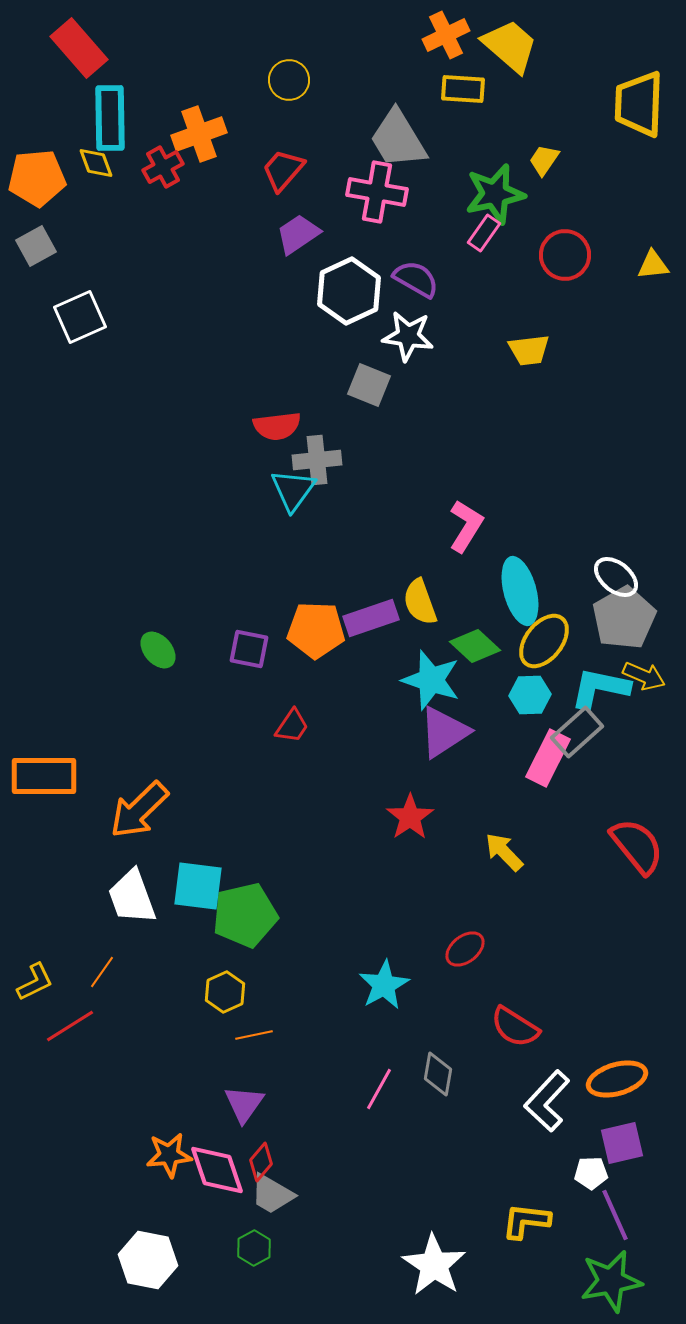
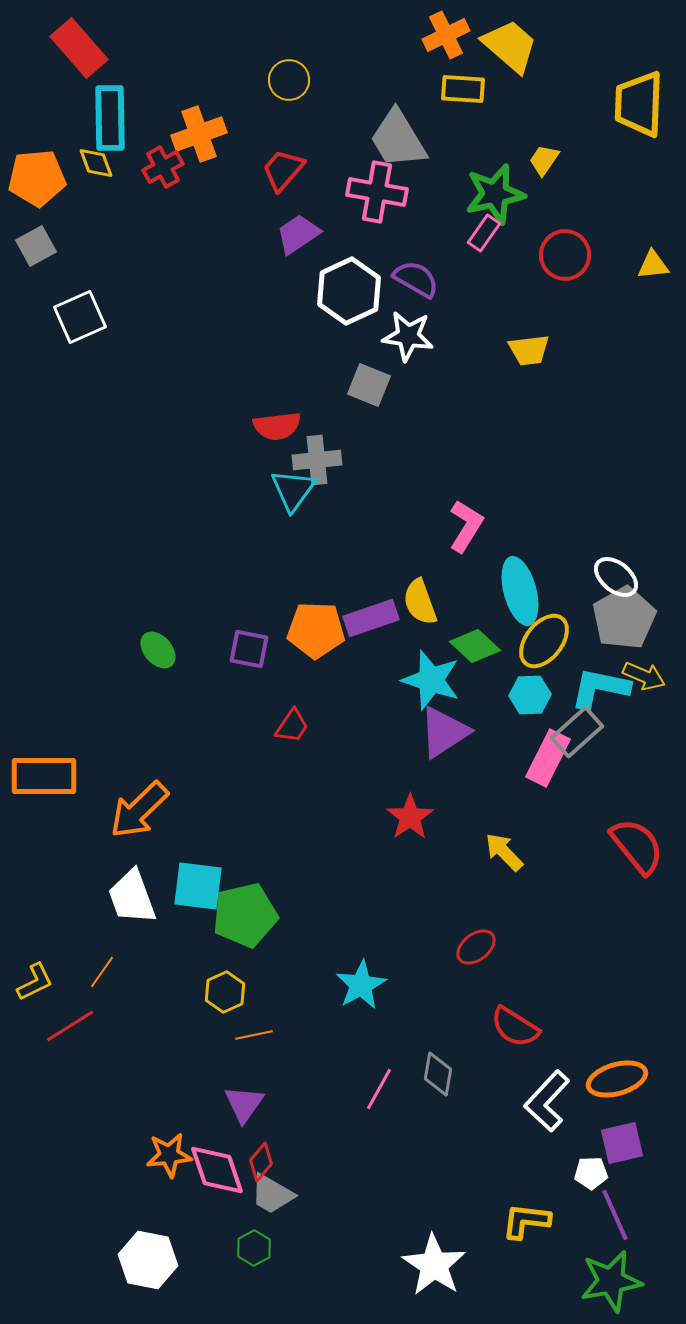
red ellipse at (465, 949): moved 11 px right, 2 px up
cyan star at (384, 985): moved 23 px left
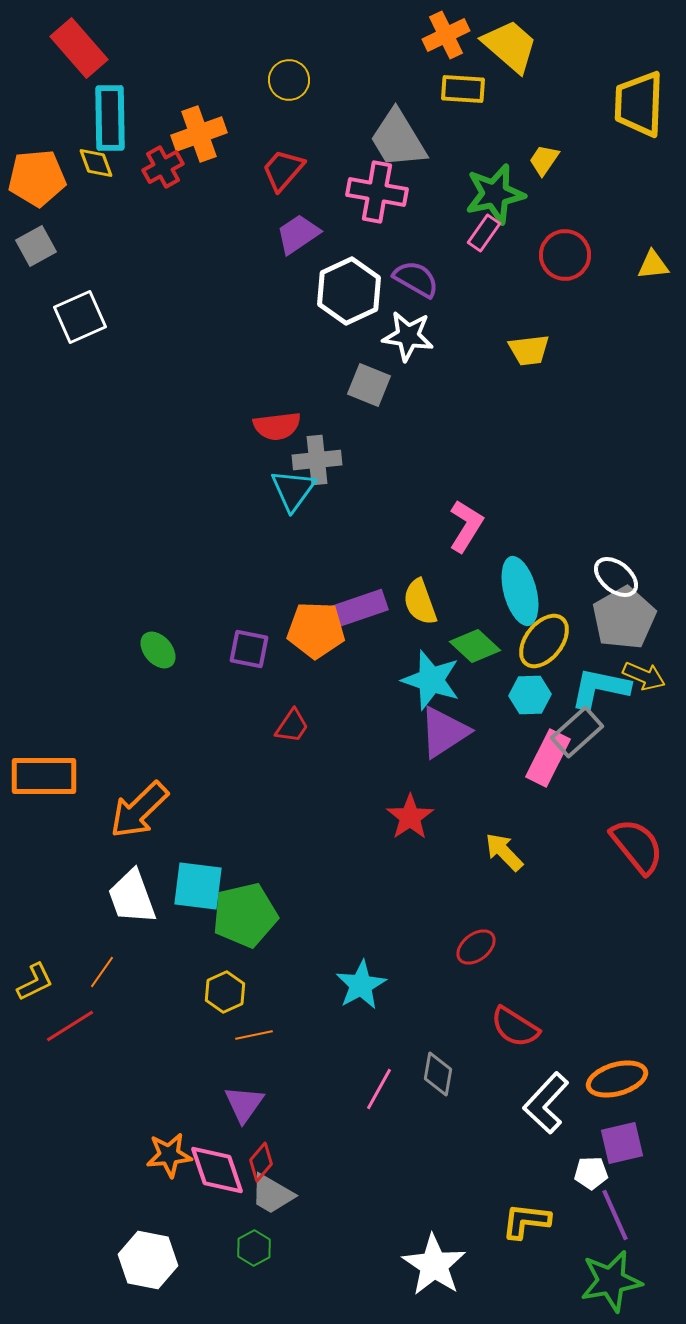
purple rectangle at (371, 618): moved 11 px left, 10 px up
white L-shape at (547, 1101): moved 1 px left, 2 px down
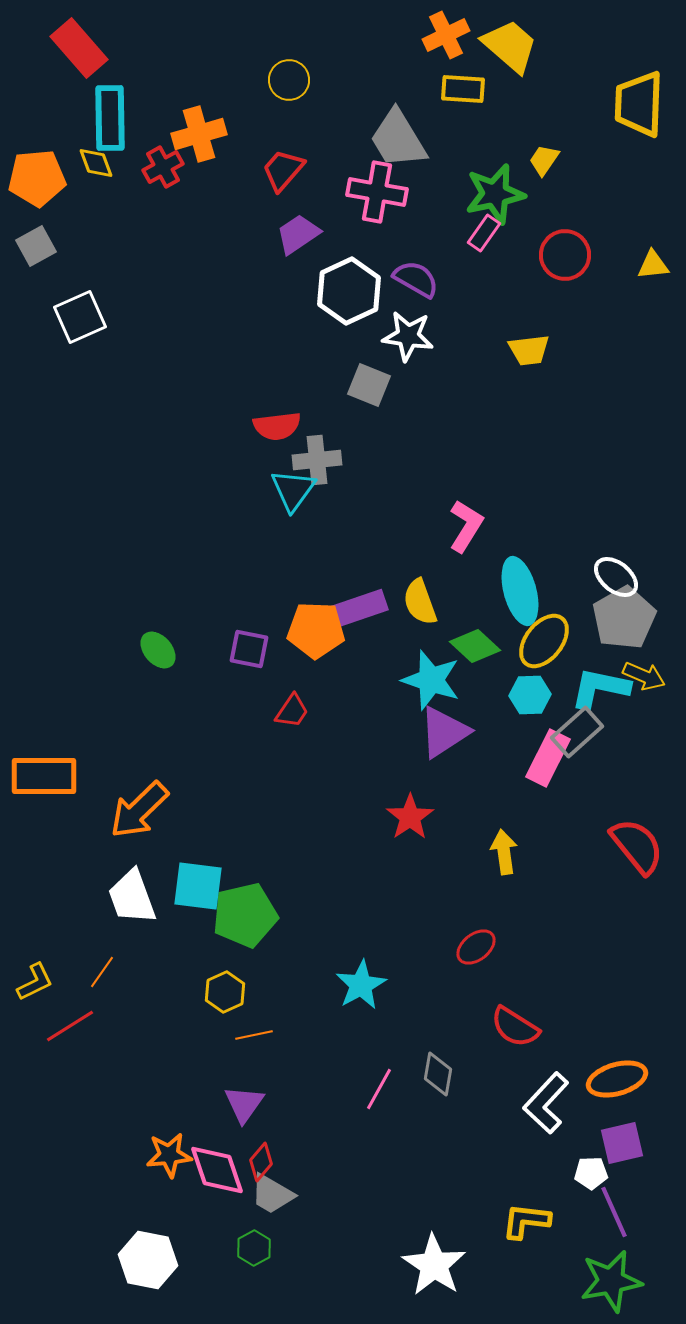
orange cross at (199, 134): rotated 4 degrees clockwise
red trapezoid at (292, 726): moved 15 px up
yellow arrow at (504, 852): rotated 36 degrees clockwise
purple line at (615, 1215): moved 1 px left, 3 px up
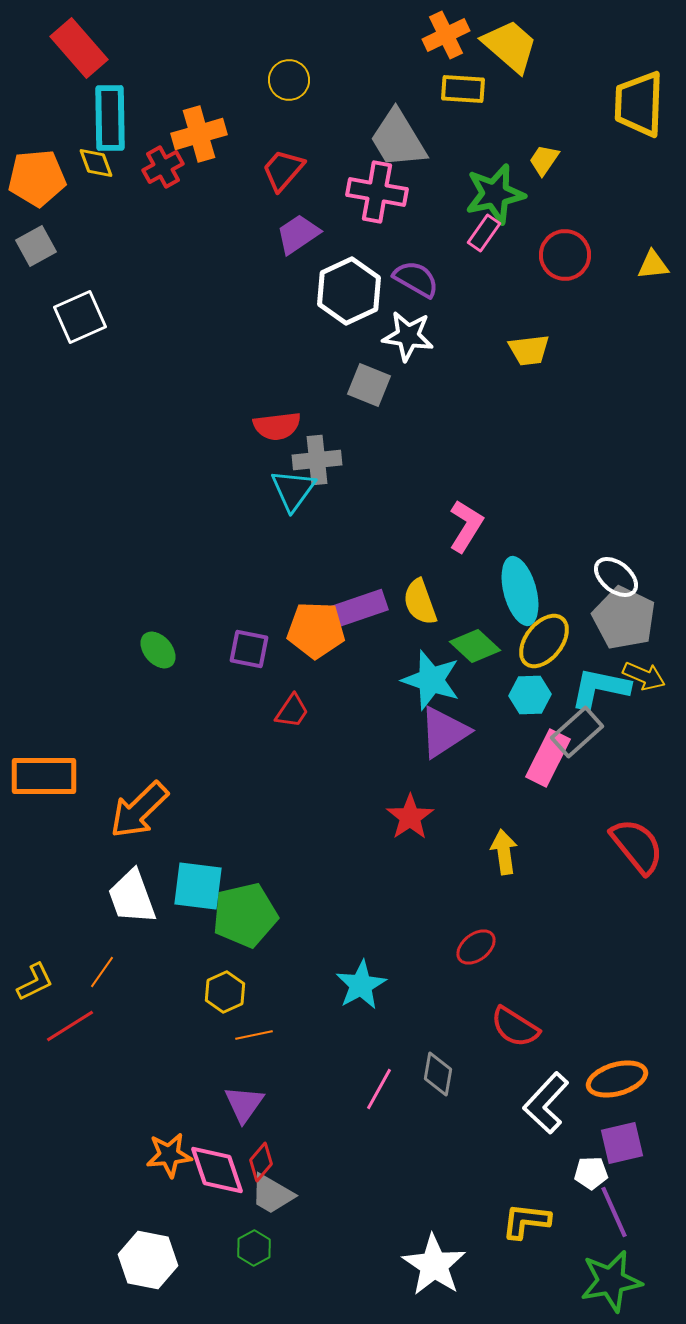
gray pentagon at (624, 618): rotated 16 degrees counterclockwise
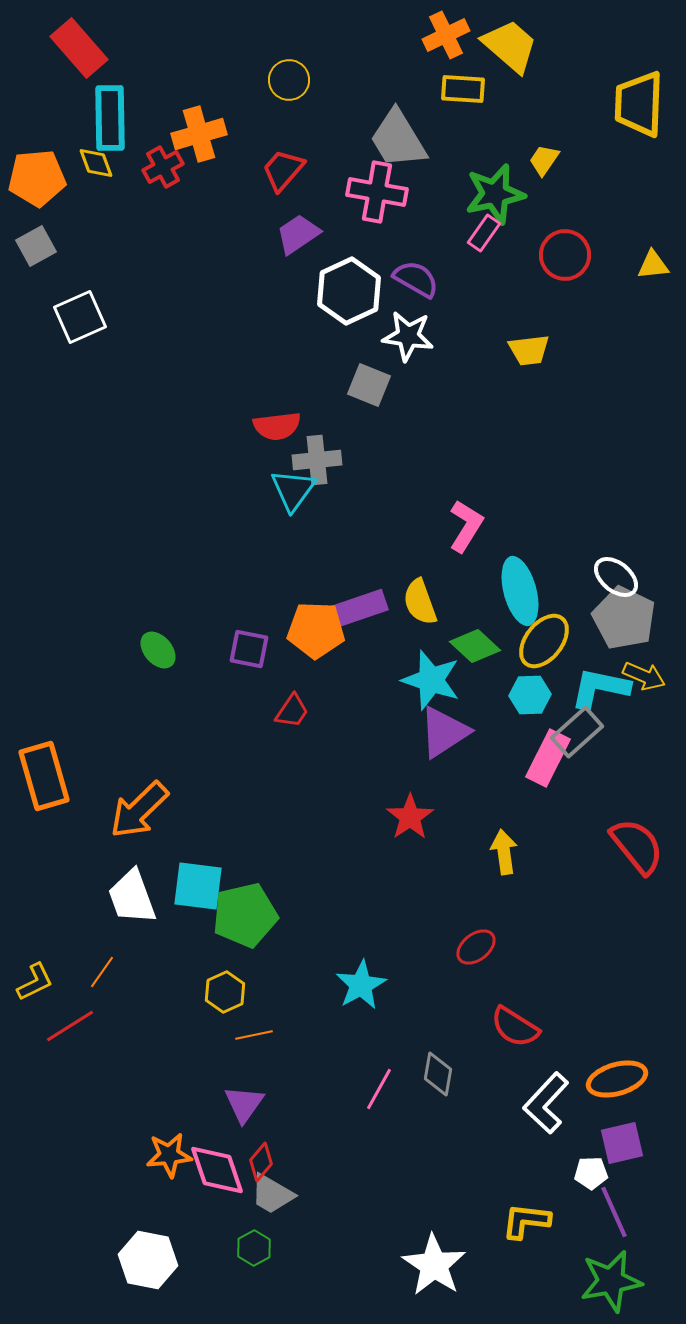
orange rectangle at (44, 776): rotated 74 degrees clockwise
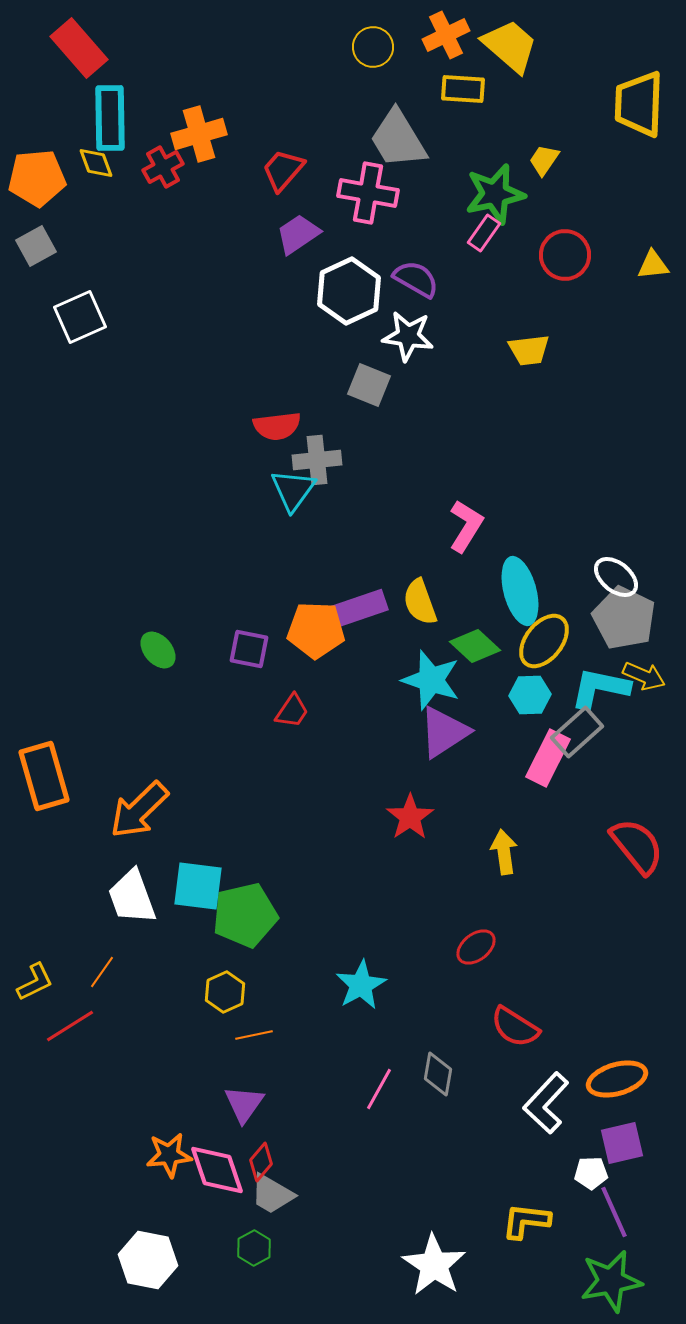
yellow circle at (289, 80): moved 84 px right, 33 px up
pink cross at (377, 192): moved 9 px left, 1 px down
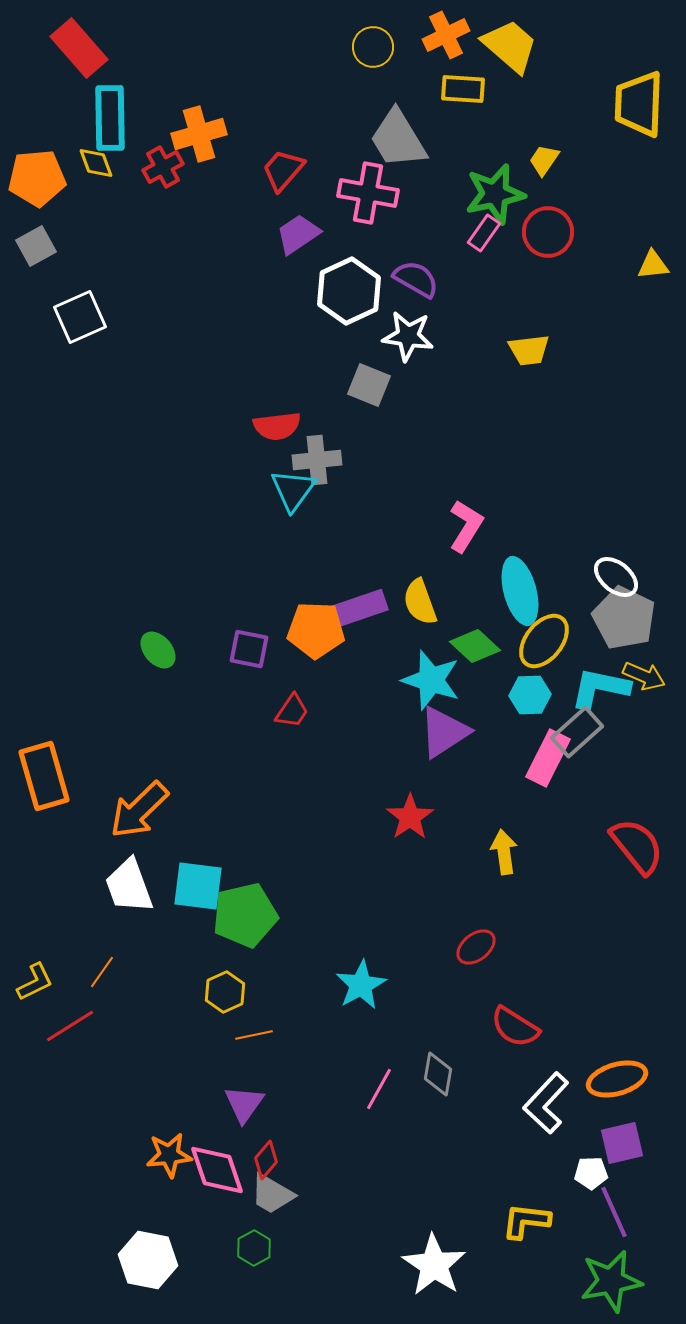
red circle at (565, 255): moved 17 px left, 23 px up
white trapezoid at (132, 897): moved 3 px left, 11 px up
red diamond at (261, 1162): moved 5 px right, 2 px up
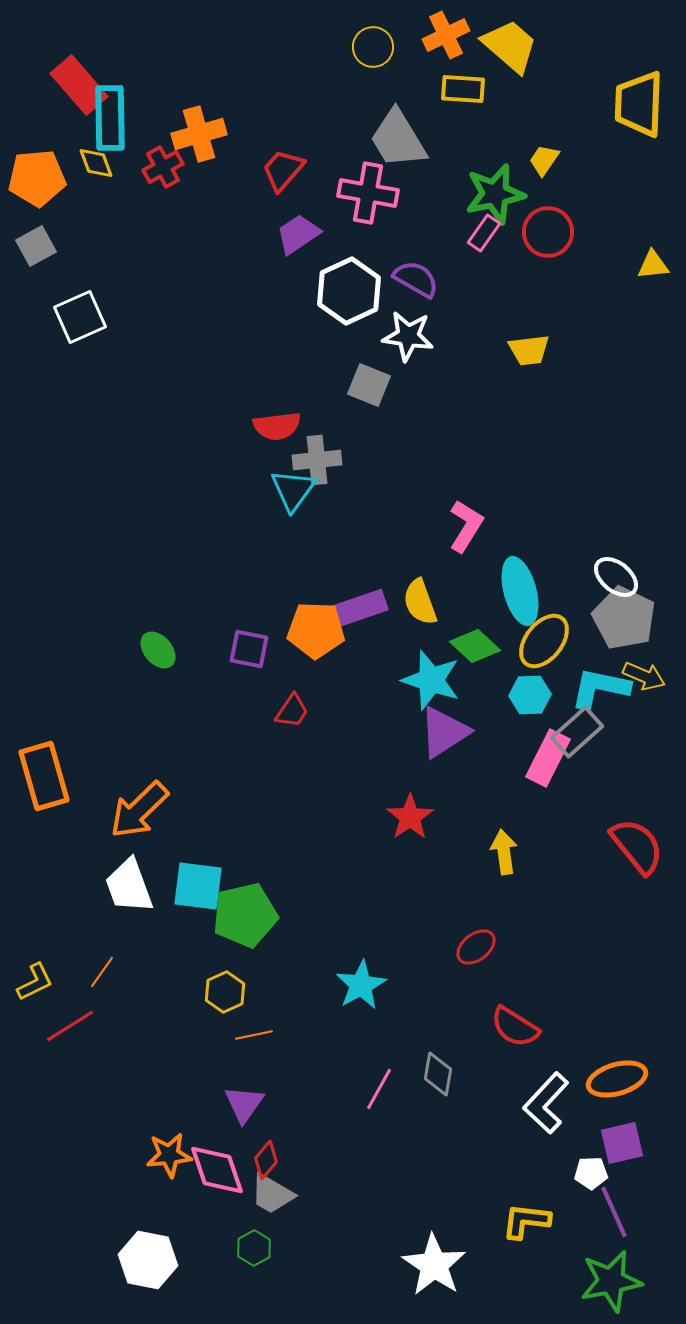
red rectangle at (79, 48): moved 37 px down
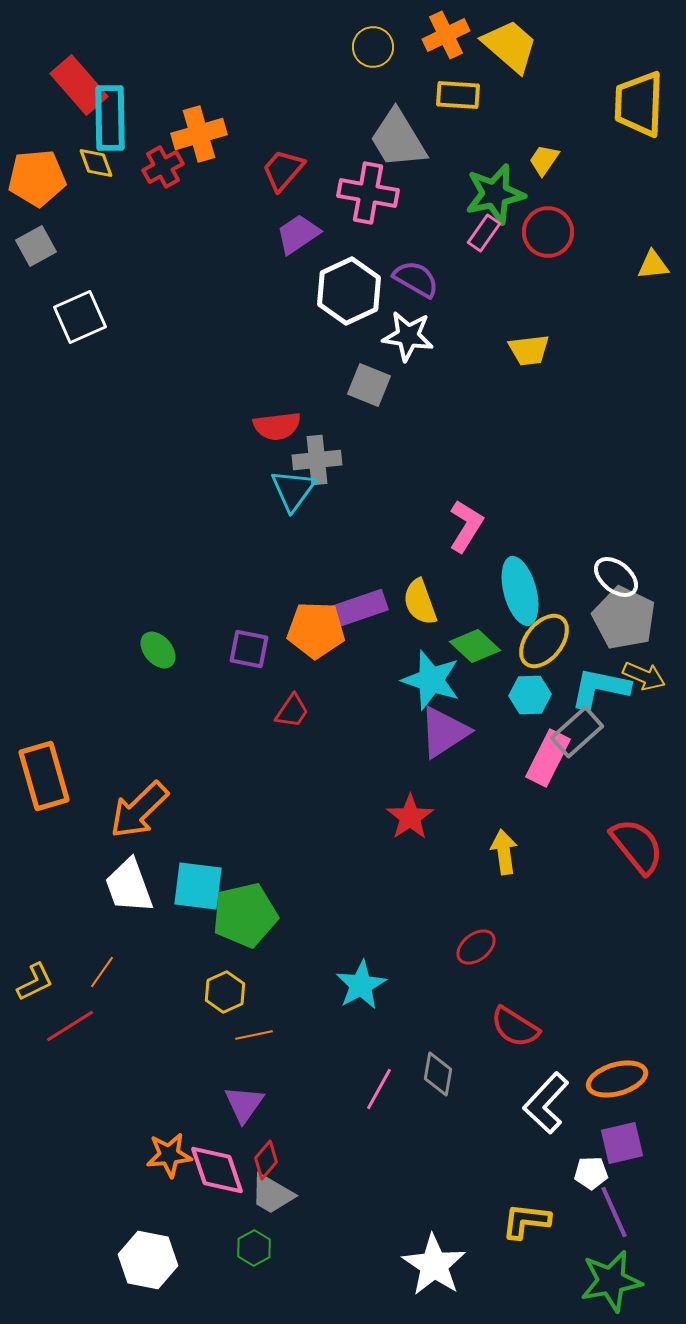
yellow rectangle at (463, 89): moved 5 px left, 6 px down
